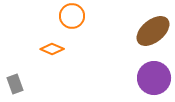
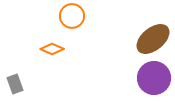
brown ellipse: moved 8 px down
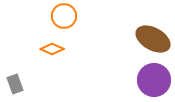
orange circle: moved 8 px left
brown ellipse: rotated 68 degrees clockwise
purple circle: moved 2 px down
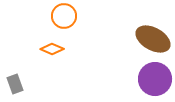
purple circle: moved 1 px right, 1 px up
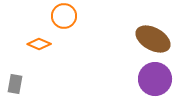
orange diamond: moved 13 px left, 5 px up
gray rectangle: rotated 30 degrees clockwise
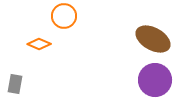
purple circle: moved 1 px down
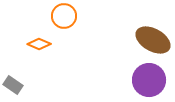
brown ellipse: moved 1 px down
purple circle: moved 6 px left
gray rectangle: moved 2 px left, 1 px down; rotated 66 degrees counterclockwise
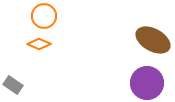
orange circle: moved 20 px left
purple circle: moved 2 px left, 3 px down
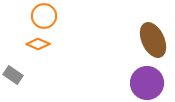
brown ellipse: rotated 36 degrees clockwise
orange diamond: moved 1 px left
gray rectangle: moved 10 px up
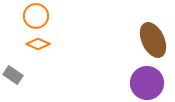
orange circle: moved 8 px left
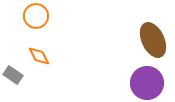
orange diamond: moved 1 px right, 12 px down; rotated 40 degrees clockwise
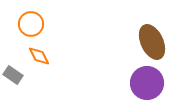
orange circle: moved 5 px left, 8 px down
brown ellipse: moved 1 px left, 2 px down
